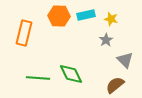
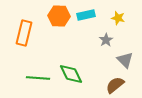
yellow star: moved 7 px right, 1 px up
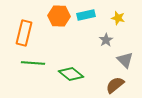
green diamond: rotated 25 degrees counterclockwise
green line: moved 5 px left, 15 px up
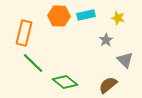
green line: rotated 40 degrees clockwise
green diamond: moved 6 px left, 8 px down
brown semicircle: moved 7 px left
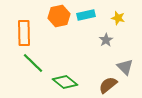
orange hexagon: rotated 15 degrees counterclockwise
orange rectangle: rotated 15 degrees counterclockwise
gray triangle: moved 7 px down
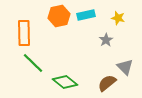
brown semicircle: moved 1 px left, 2 px up
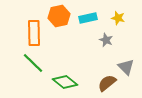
cyan rectangle: moved 2 px right, 3 px down
orange rectangle: moved 10 px right
gray star: rotated 16 degrees counterclockwise
gray triangle: moved 1 px right
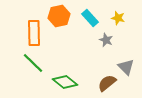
cyan rectangle: moved 2 px right; rotated 60 degrees clockwise
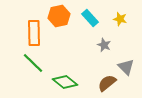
yellow star: moved 2 px right, 1 px down
gray star: moved 2 px left, 5 px down
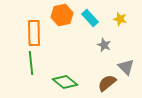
orange hexagon: moved 3 px right, 1 px up
green line: moved 2 px left; rotated 40 degrees clockwise
